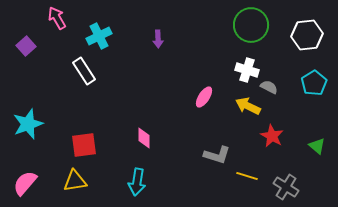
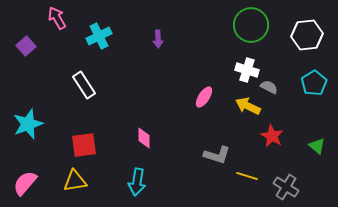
white rectangle: moved 14 px down
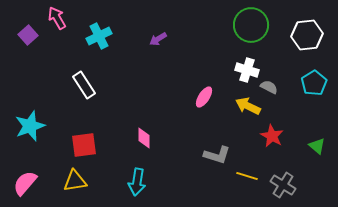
purple arrow: rotated 60 degrees clockwise
purple square: moved 2 px right, 11 px up
cyan star: moved 2 px right, 2 px down
gray cross: moved 3 px left, 2 px up
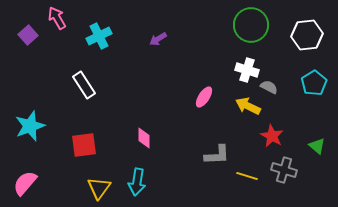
gray L-shape: rotated 20 degrees counterclockwise
yellow triangle: moved 24 px right, 7 px down; rotated 45 degrees counterclockwise
gray cross: moved 1 px right, 15 px up; rotated 15 degrees counterclockwise
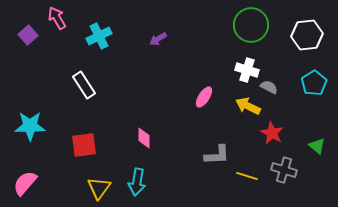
cyan star: rotated 20 degrees clockwise
red star: moved 3 px up
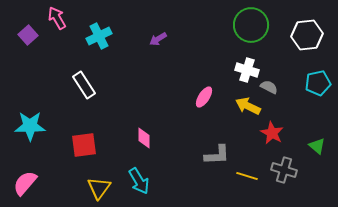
cyan pentagon: moved 4 px right; rotated 20 degrees clockwise
cyan arrow: moved 2 px right, 1 px up; rotated 40 degrees counterclockwise
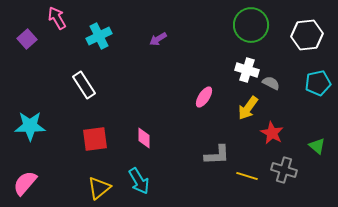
purple square: moved 1 px left, 4 px down
gray semicircle: moved 2 px right, 4 px up
yellow arrow: moved 2 px down; rotated 80 degrees counterclockwise
red square: moved 11 px right, 6 px up
yellow triangle: rotated 15 degrees clockwise
